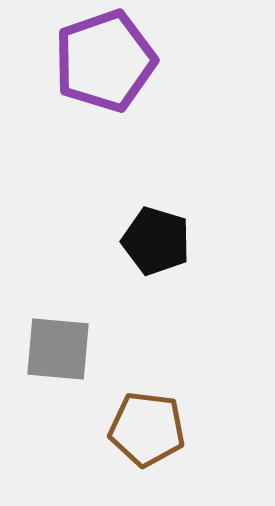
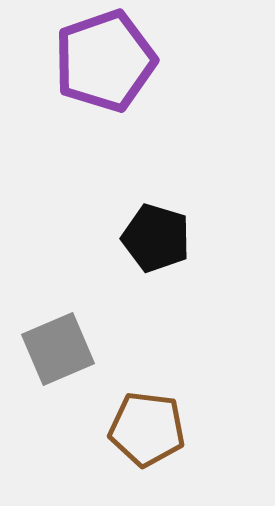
black pentagon: moved 3 px up
gray square: rotated 28 degrees counterclockwise
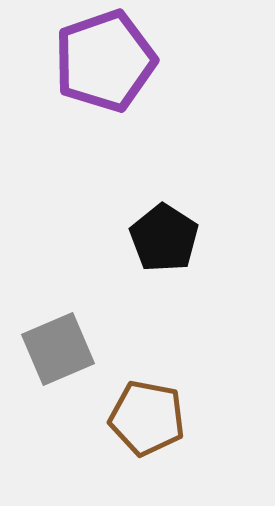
black pentagon: moved 8 px right; rotated 16 degrees clockwise
brown pentagon: moved 11 px up; rotated 4 degrees clockwise
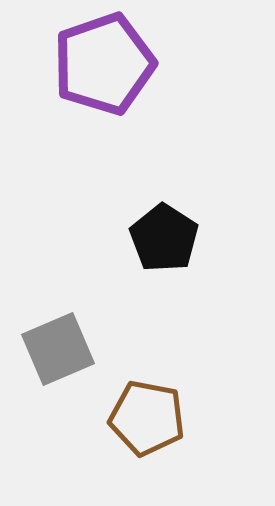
purple pentagon: moved 1 px left, 3 px down
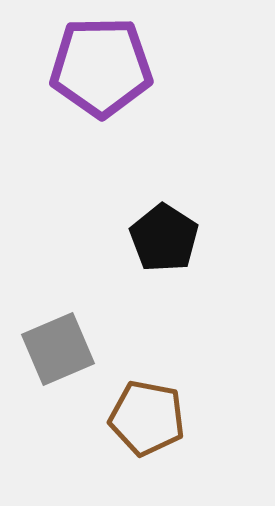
purple pentagon: moved 3 px left, 3 px down; rotated 18 degrees clockwise
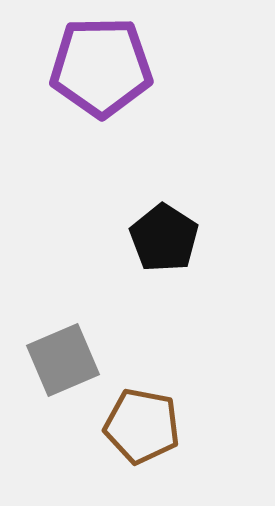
gray square: moved 5 px right, 11 px down
brown pentagon: moved 5 px left, 8 px down
